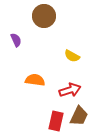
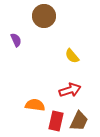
yellow semicircle: rotated 21 degrees clockwise
orange semicircle: moved 25 px down
brown trapezoid: moved 5 px down
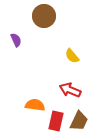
red arrow: rotated 140 degrees counterclockwise
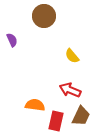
purple semicircle: moved 4 px left
brown trapezoid: moved 2 px right, 5 px up
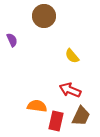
orange semicircle: moved 2 px right, 1 px down
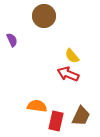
red arrow: moved 2 px left, 16 px up
